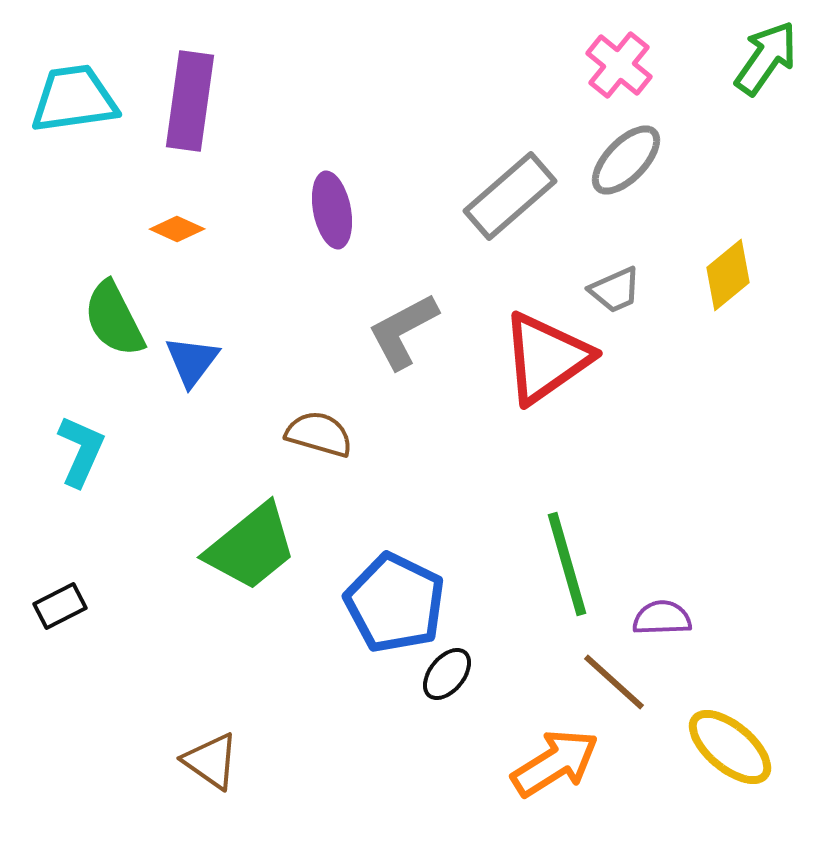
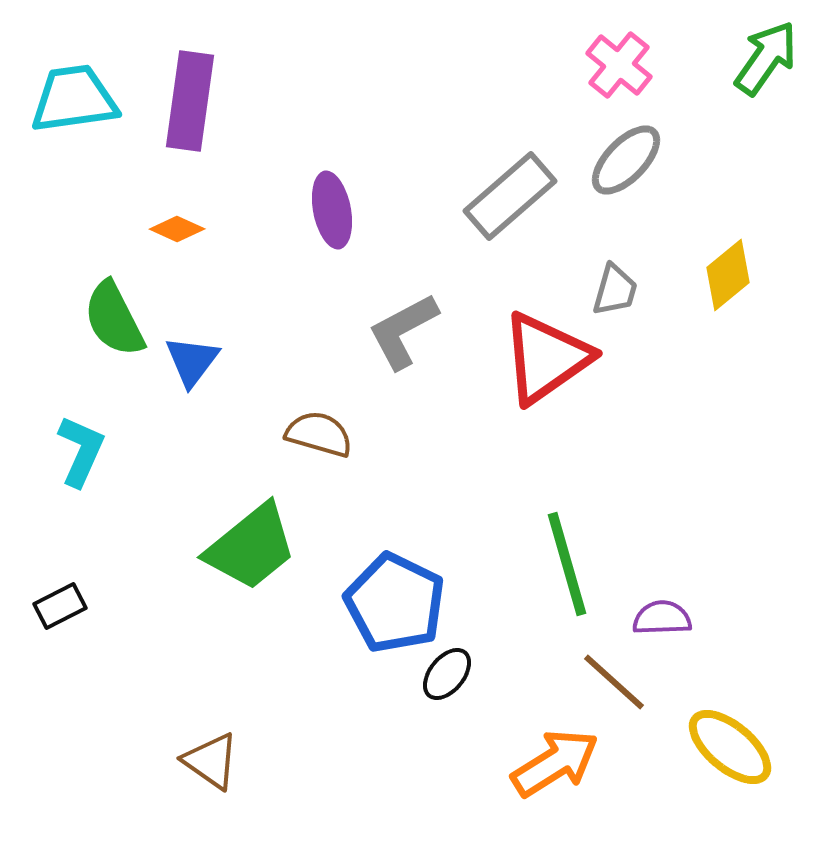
gray trapezoid: rotated 50 degrees counterclockwise
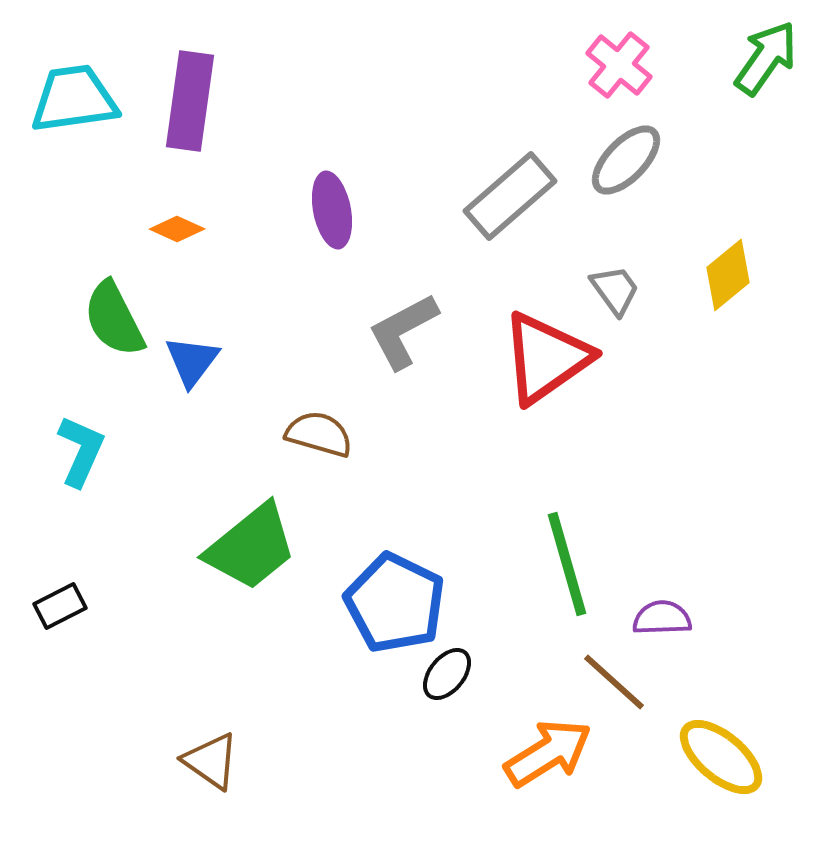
gray trapezoid: rotated 52 degrees counterclockwise
yellow ellipse: moved 9 px left, 10 px down
orange arrow: moved 7 px left, 10 px up
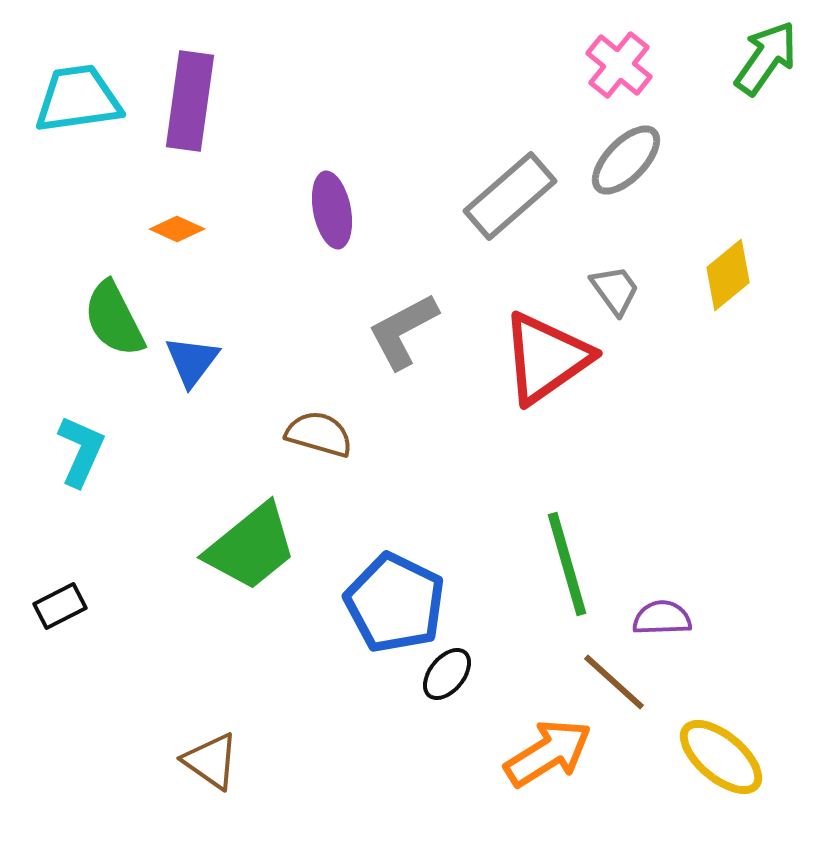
cyan trapezoid: moved 4 px right
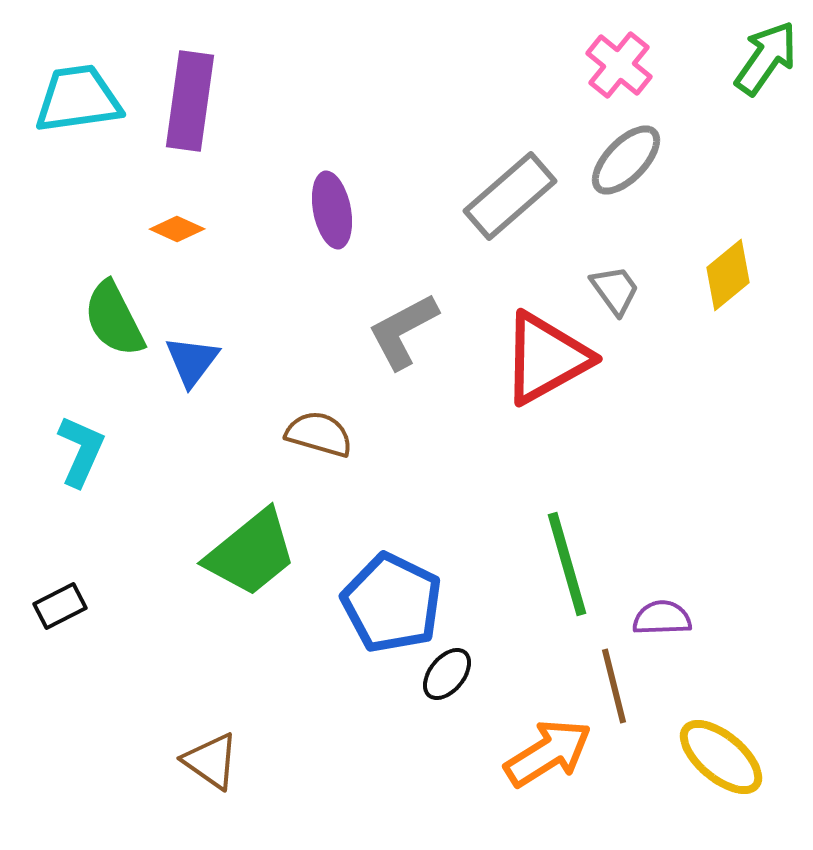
red triangle: rotated 6 degrees clockwise
green trapezoid: moved 6 px down
blue pentagon: moved 3 px left
brown line: moved 4 px down; rotated 34 degrees clockwise
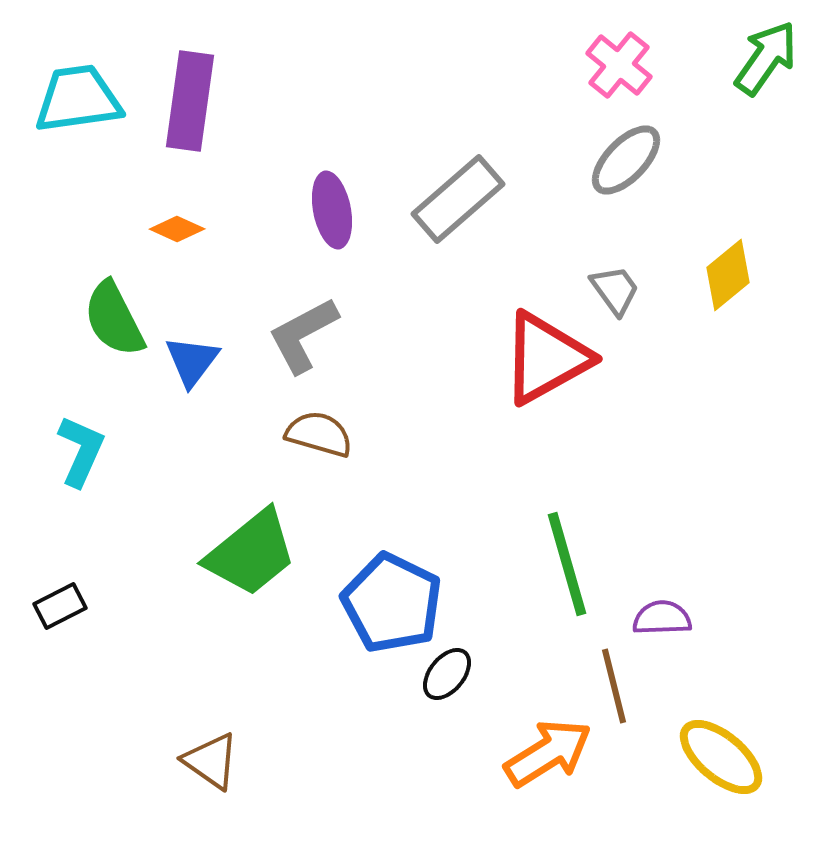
gray rectangle: moved 52 px left, 3 px down
gray L-shape: moved 100 px left, 4 px down
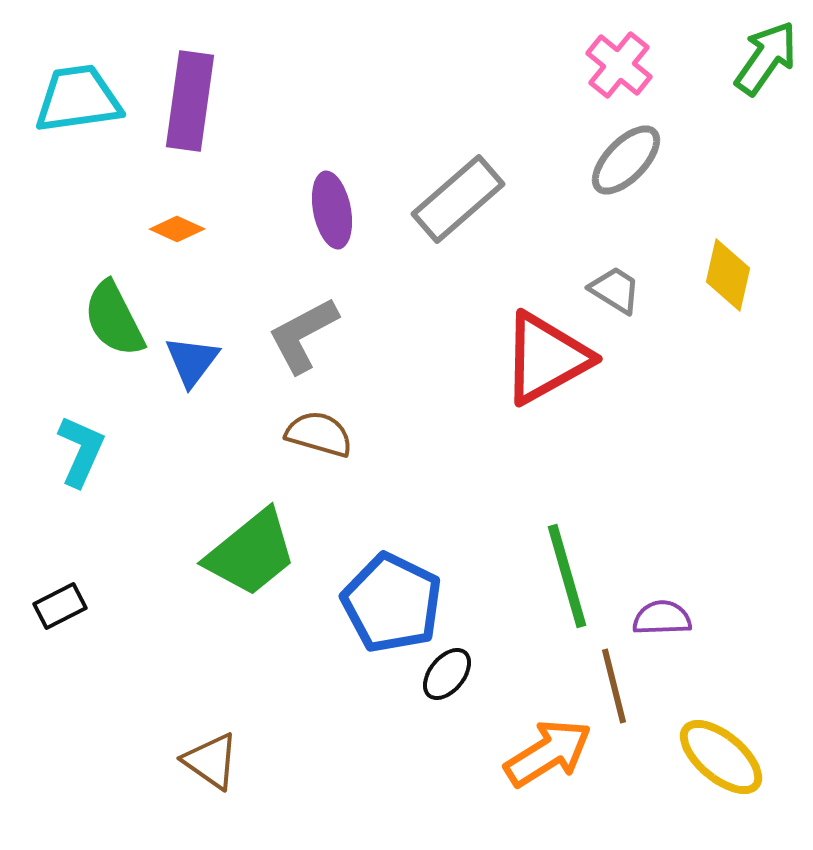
yellow diamond: rotated 38 degrees counterclockwise
gray trapezoid: rotated 22 degrees counterclockwise
green line: moved 12 px down
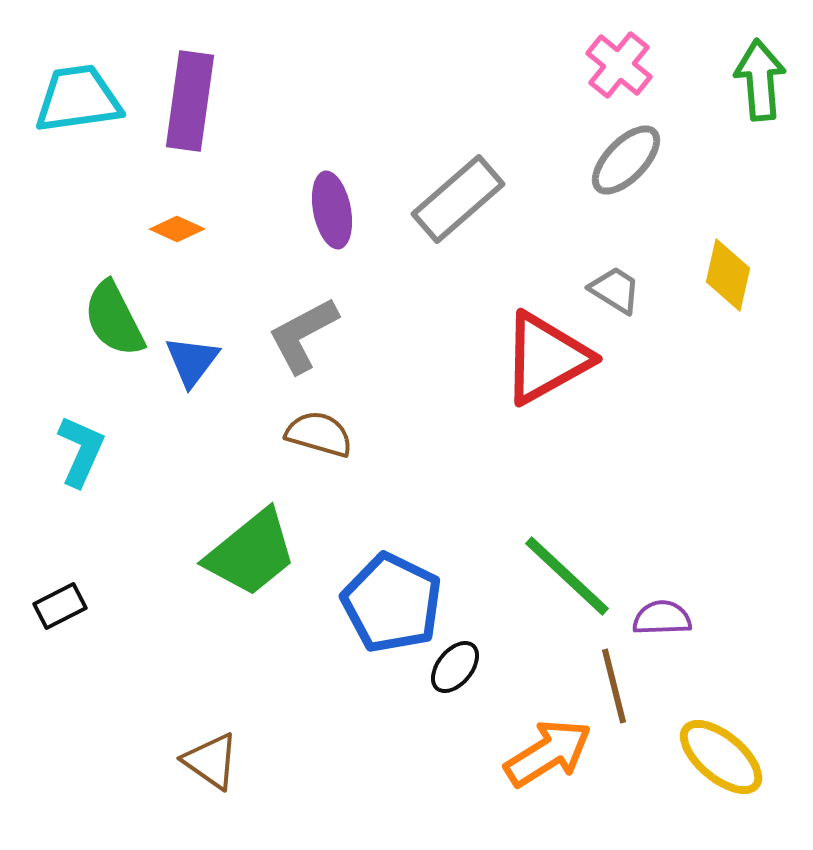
green arrow: moved 6 px left, 22 px down; rotated 40 degrees counterclockwise
green line: rotated 31 degrees counterclockwise
black ellipse: moved 8 px right, 7 px up
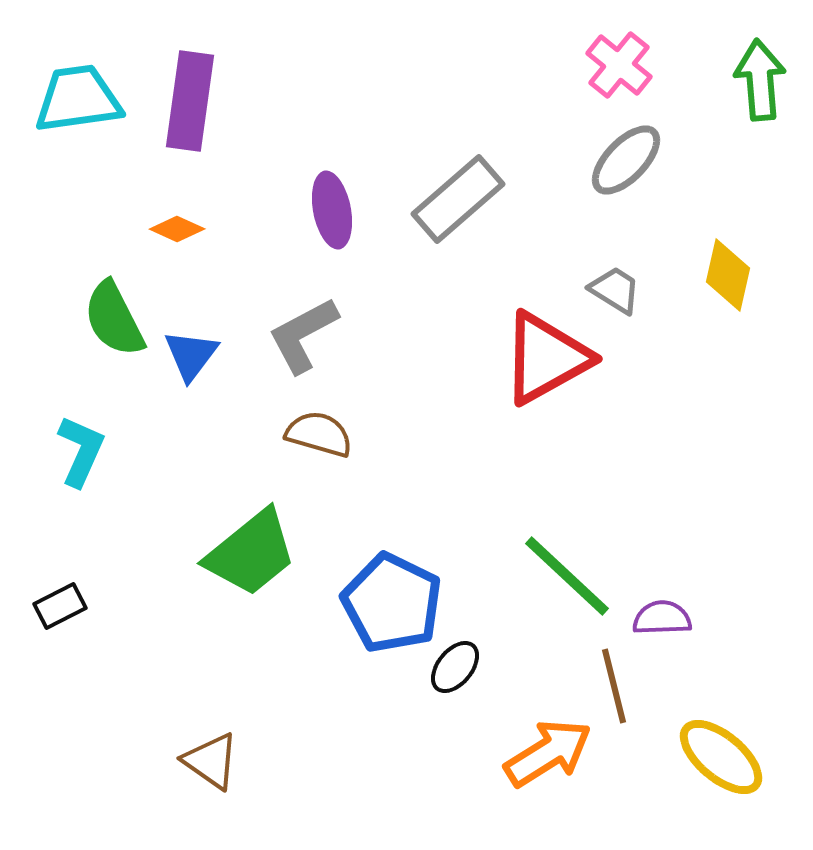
blue triangle: moved 1 px left, 6 px up
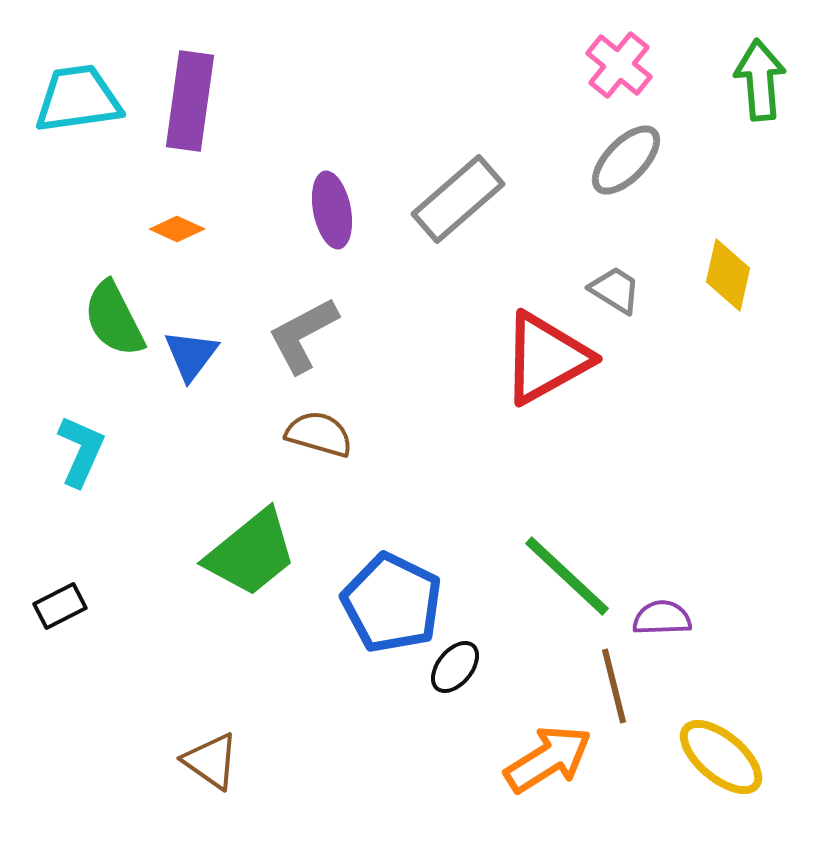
orange arrow: moved 6 px down
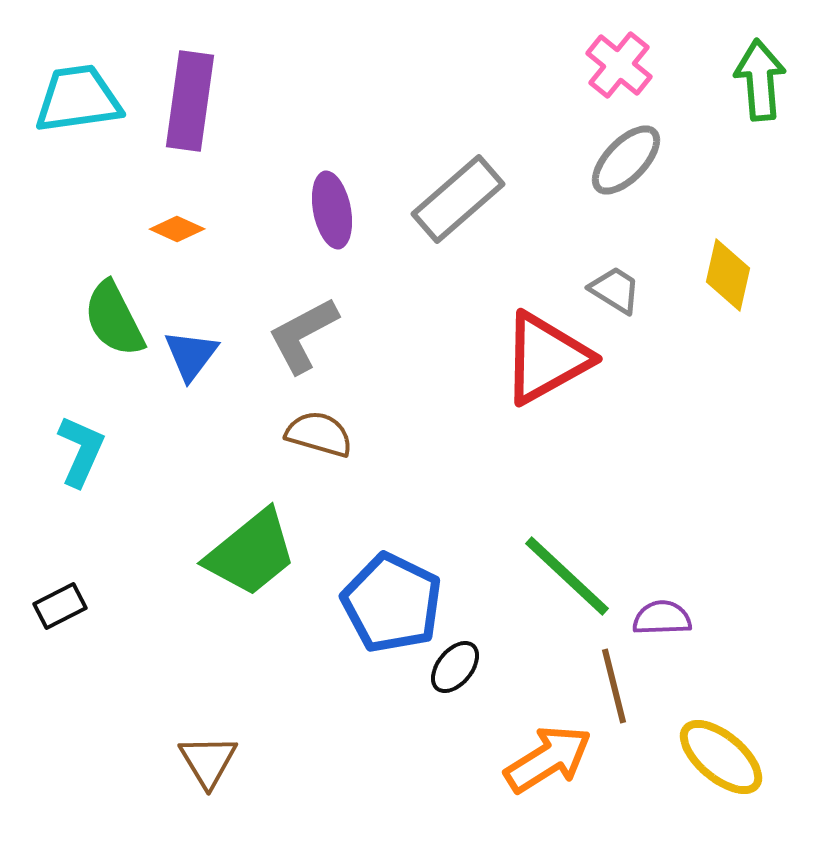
brown triangle: moved 3 px left; rotated 24 degrees clockwise
